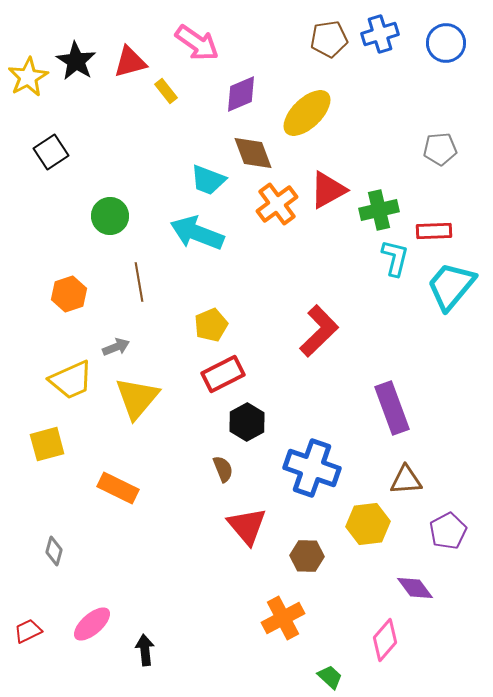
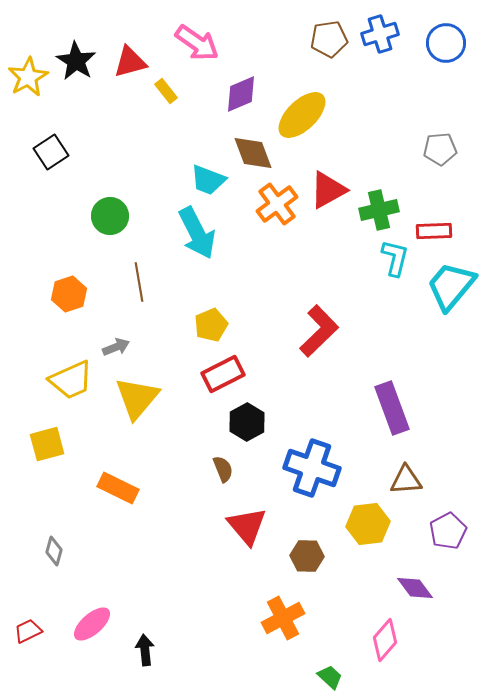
yellow ellipse at (307, 113): moved 5 px left, 2 px down
cyan arrow at (197, 233): rotated 138 degrees counterclockwise
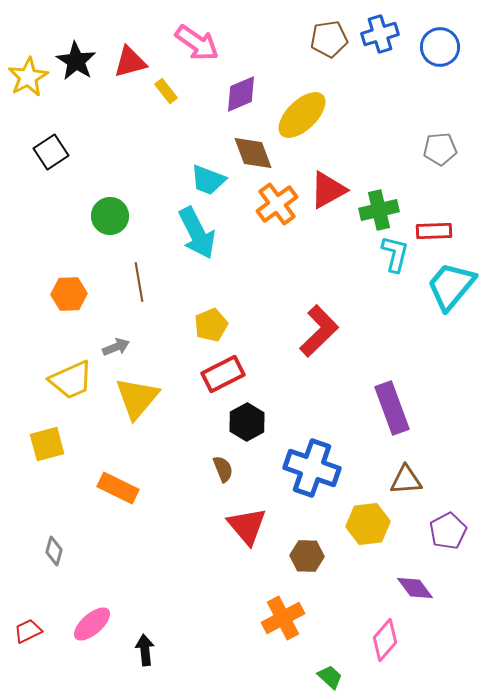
blue circle at (446, 43): moved 6 px left, 4 px down
cyan L-shape at (395, 258): moved 4 px up
orange hexagon at (69, 294): rotated 16 degrees clockwise
